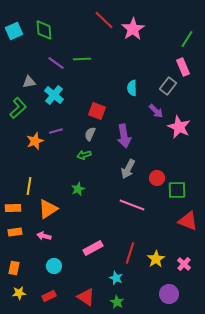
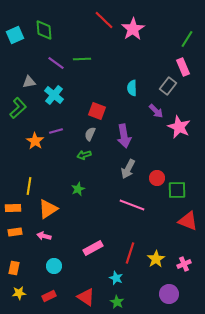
cyan square at (14, 31): moved 1 px right, 4 px down
orange star at (35, 141): rotated 18 degrees counterclockwise
pink cross at (184, 264): rotated 24 degrees clockwise
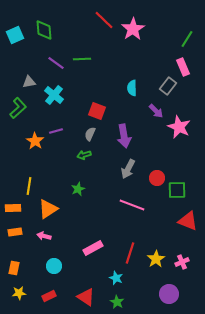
pink cross at (184, 264): moved 2 px left, 2 px up
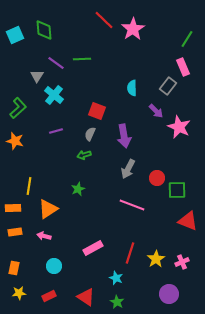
gray triangle at (29, 82): moved 8 px right, 6 px up; rotated 48 degrees counterclockwise
orange star at (35, 141): moved 20 px left; rotated 18 degrees counterclockwise
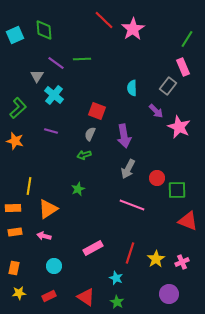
purple line at (56, 131): moved 5 px left; rotated 32 degrees clockwise
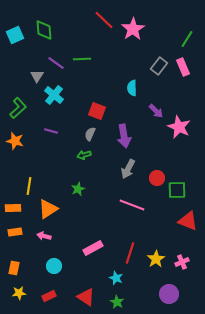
gray rectangle at (168, 86): moved 9 px left, 20 px up
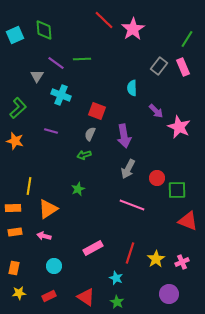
cyan cross at (54, 95): moved 7 px right; rotated 18 degrees counterclockwise
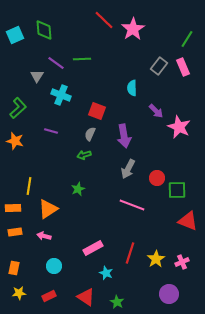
cyan star at (116, 278): moved 10 px left, 5 px up
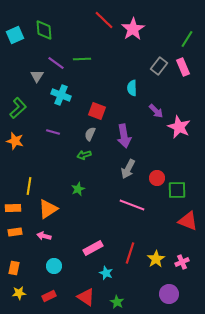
purple line at (51, 131): moved 2 px right, 1 px down
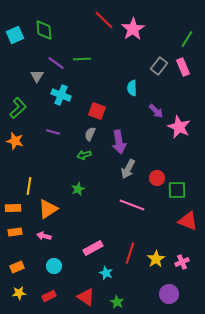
purple arrow at (124, 136): moved 5 px left, 6 px down
orange rectangle at (14, 268): moved 3 px right, 1 px up; rotated 56 degrees clockwise
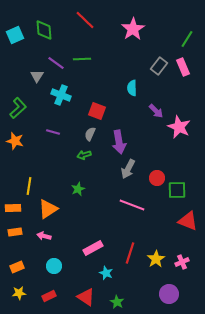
red line at (104, 20): moved 19 px left
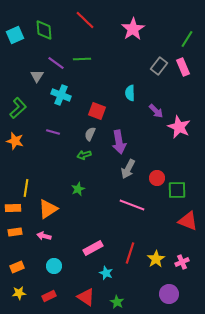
cyan semicircle at (132, 88): moved 2 px left, 5 px down
yellow line at (29, 186): moved 3 px left, 2 px down
